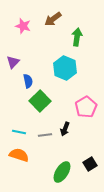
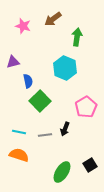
purple triangle: rotated 32 degrees clockwise
black square: moved 1 px down
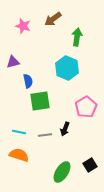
cyan hexagon: moved 2 px right
green square: rotated 35 degrees clockwise
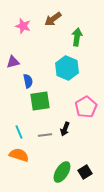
cyan line: rotated 56 degrees clockwise
black square: moved 5 px left, 7 px down
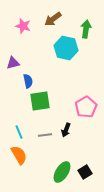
green arrow: moved 9 px right, 8 px up
purple triangle: moved 1 px down
cyan hexagon: moved 1 px left, 20 px up; rotated 10 degrees counterclockwise
black arrow: moved 1 px right, 1 px down
orange semicircle: rotated 42 degrees clockwise
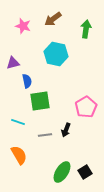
cyan hexagon: moved 10 px left, 6 px down
blue semicircle: moved 1 px left
cyan line: moved 1 px left, 10 px up; rotated 48 degrees counterclockwise
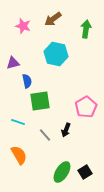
gray line: rotated 56 degrees clockwise
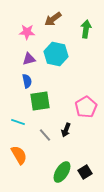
pink star: moved 4 px right, 6 px down; rotated 14 degrees counterclockwise
purple triangle: moved 16 px right, 4 px up
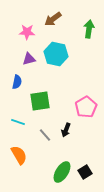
green arrow: moved 3 px right
blue semicircle: moved 10 px left, 1 px down; rotated 24 degrees clockwise
